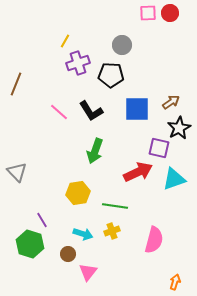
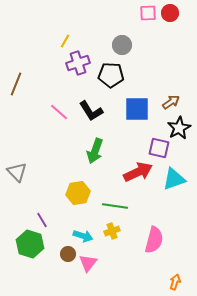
cyan arrow: moved 2 px down
pink triangle: moved 9 px up
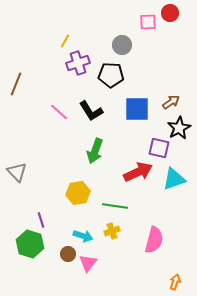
pink square: moved 9 px down
purple line: moved 1 px left; rotated 14 degrees clockwise
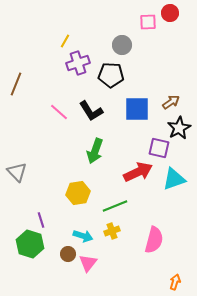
green line: rotated 30 degrees counterclockwise
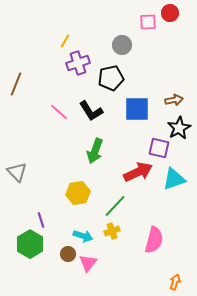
black pentagon: moved 3 px down; rotated 15 degrees counterclockwise
brown arrow: moved 3 px right, 2 px up; rotated 24 degrees clockwise
green line: rotated 25 degrees counterclockwise
green hexagon: rotated 12 degrees clockwise
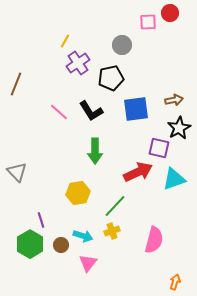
purple cross: rotated 15 degrees counterclockwise
blue square: moved 1 px left; rotated 8 degrees counterclockwise
green arrow: rotated 20 degrees counterclockwise
brown circle: moved 7 px left, 9 px up
